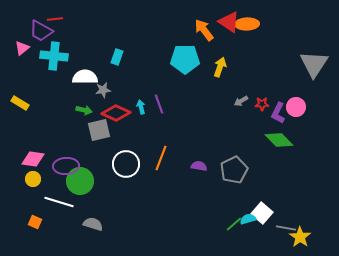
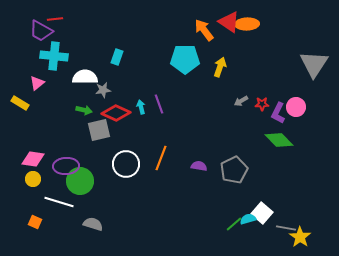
pink triangle: moved 15 px right, 35 px down
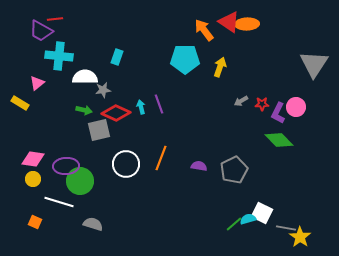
cyan cross: moved 5 px right
white square: rotated 15 degrees counterclockwise
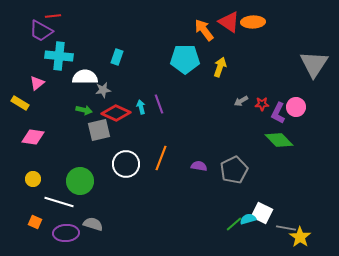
red line: moved 2 px left, 3 px up
orange ellipse: moved 6 px right, 2 px up
pink diamond: moved 22 px up
purple ellipse: moved 67 px down
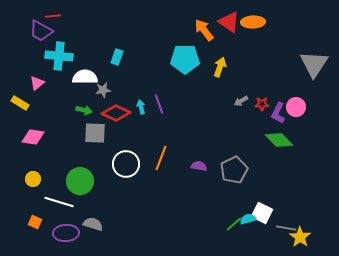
gray square: moved 4 px left, 3 px down; rotated 15 degrees clockwise
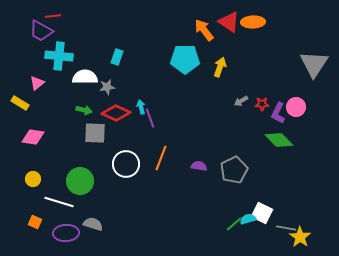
gray star: moved 4 px right, 3 px up
purple line: moved 9 px left, 14 px down
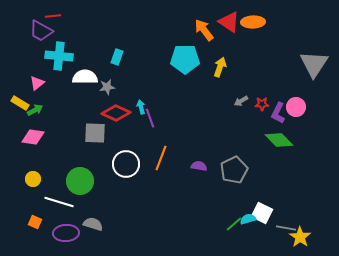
green arrow: moved 49 px left; rotated 42 degrees counterclockwise
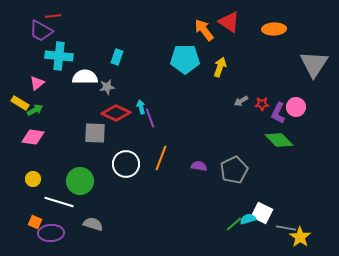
orange ellipse: moved 21 px right, 7 px down
purple ellipse: moved 15 px left
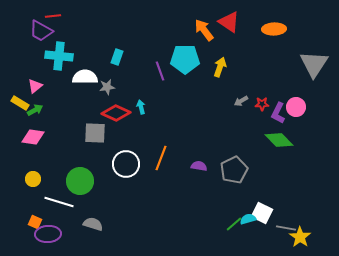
pink triangle: moved 2 px left, 3 px down
purple line: moved 10 px right, 47 px up
purple ellipse: moved 3 px left, 1 px down
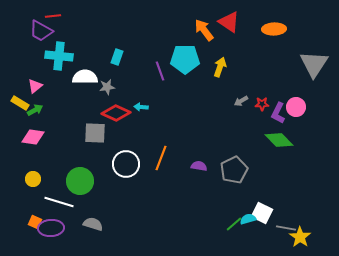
cyan arrow: rotated 72 degrees counterclockwise
purple ellipse: moved 3 px right, 6 px up
